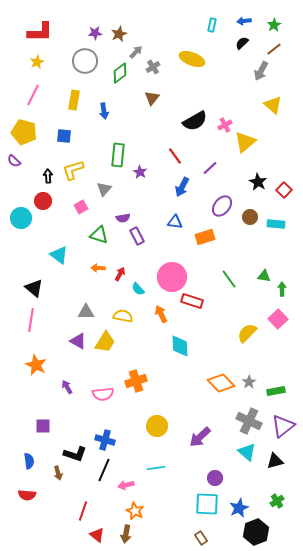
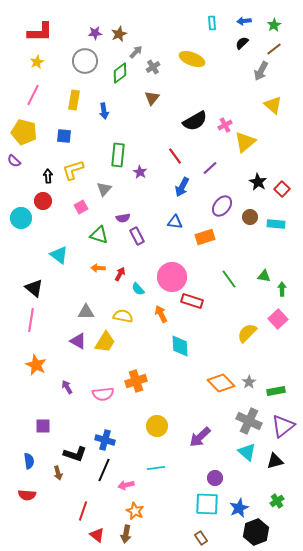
cyan rectangle at (212, 25): moved 2 px up; rotated 16 degrees counterclockwise
red square at (284, 190): moved 2 px left, 1 px up
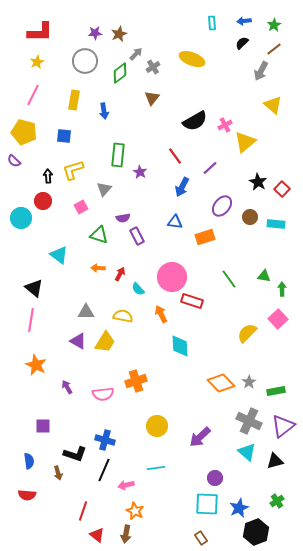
gray arrow at (136, 52): moved 2 px down
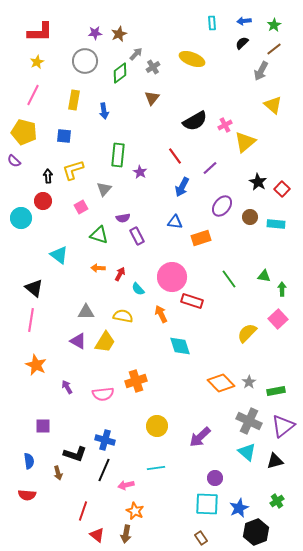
orange rectangle at (205, 237): moved 4 px left, 1 px down
cyan diamond at (180, 346): rotated 15 degrees counterclockwise
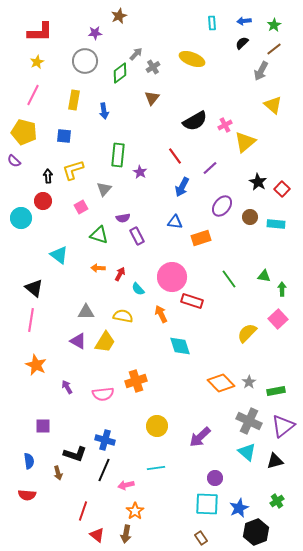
brown star at (119, 34): moved 18 px up
orange star at (135, 511): rotated 12 degrees clockwise
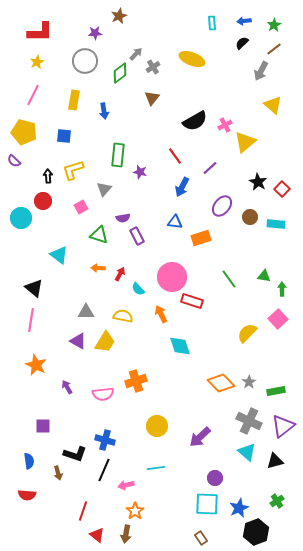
purple star at (140, 172): rotated 16 degrees counterclockwise
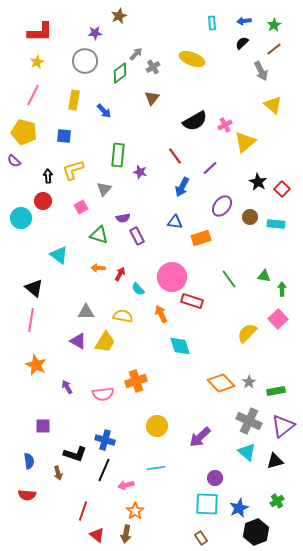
gray arrow at (261, 71): rotated 54 degrees counterclockwise
blue arrow at (104, 111): rotated 35 degrees counterclockwise
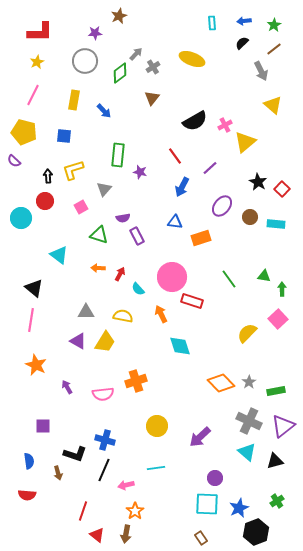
red circle at (43, 201): moved 2 px right
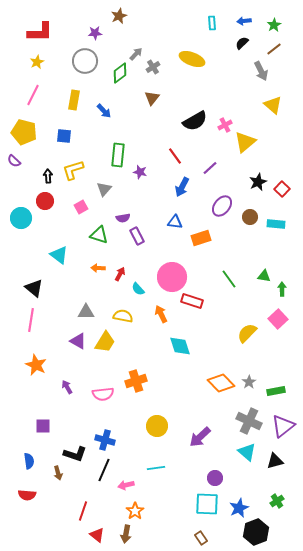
black star at (258, 182): rotated 18 degrees clockwise
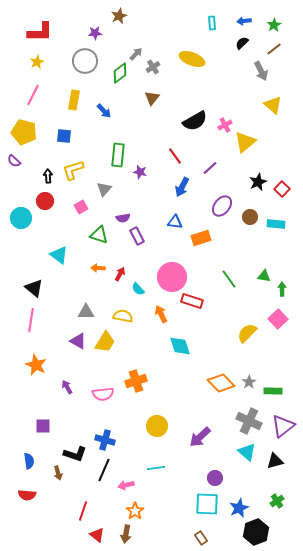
green rectangle at (276, 391): moved 3 px left; rotated 12 degrees clockwise
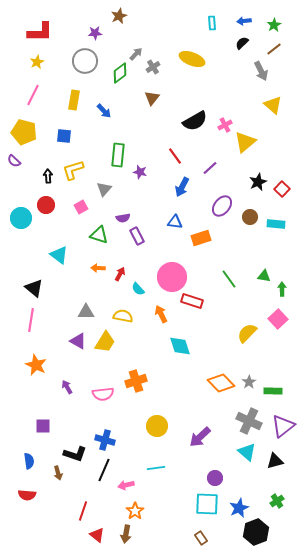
red circle at (45, 201): moved 1 px right, 4 px down
